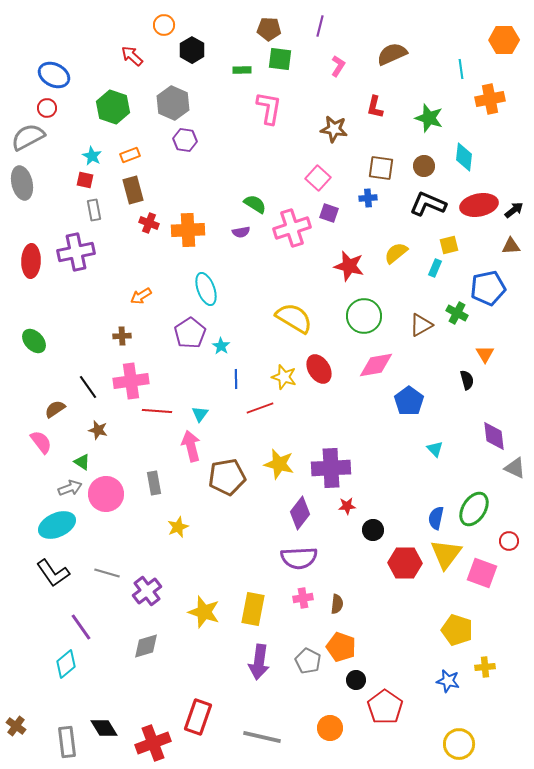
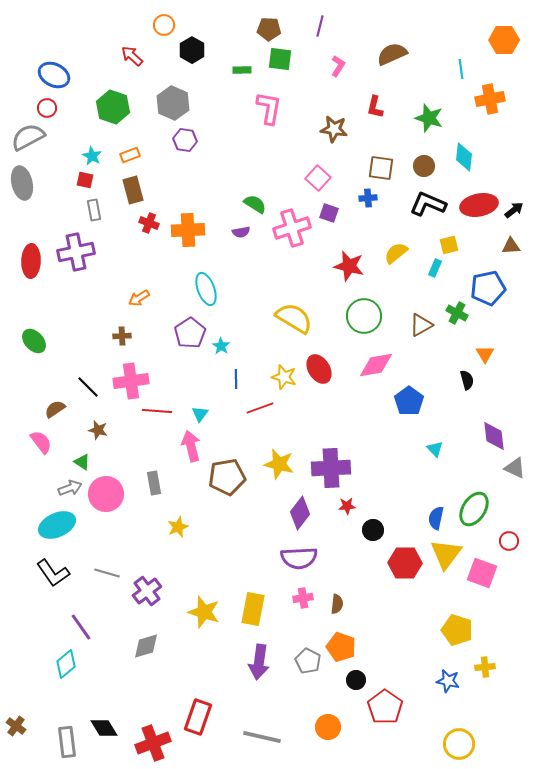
orange arrow at (141, 296): moved 2 px left, 2 px down
black line at (88, 387): rotated 10 degrees counterclockwise
orange circle at (330, 728): moved 2 px left, 1 px up
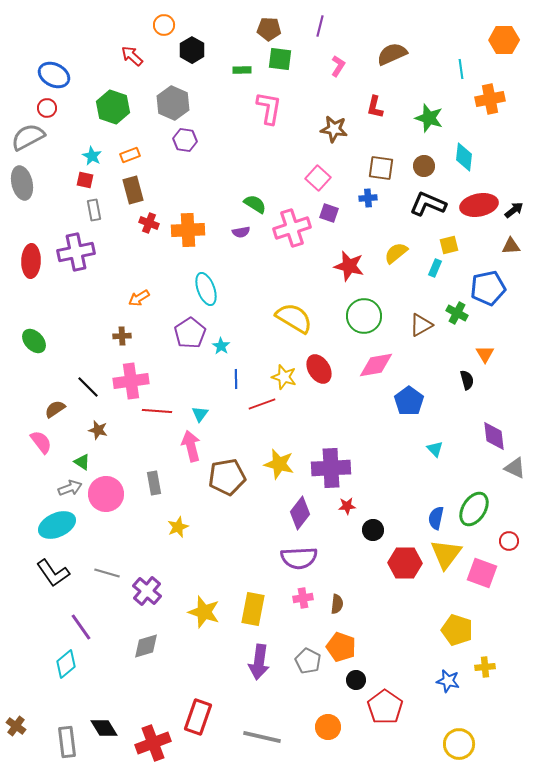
red line at (260, 408): moved 2 px right, 4 px up
purple cross at (147, 591): rotated 12 degrees counterclockwise
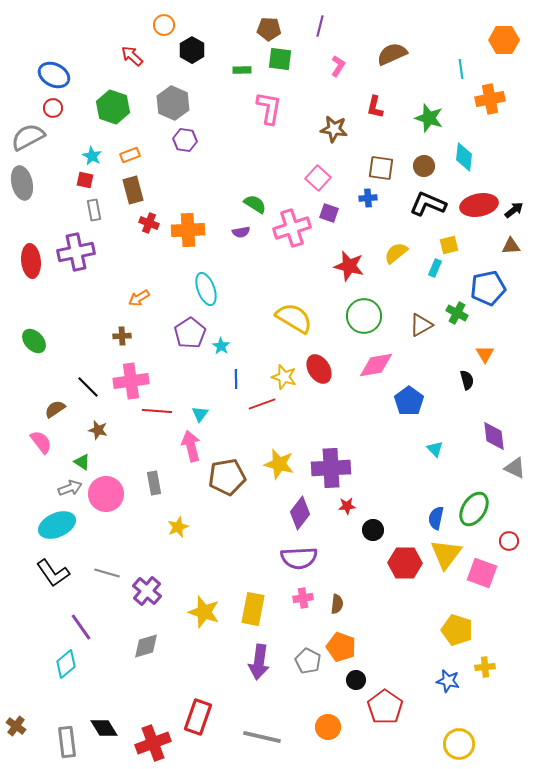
red circle at (47, 108): moved 6 px right
red ellipse at (31, 261): rotated 8 degrees counterclockwise
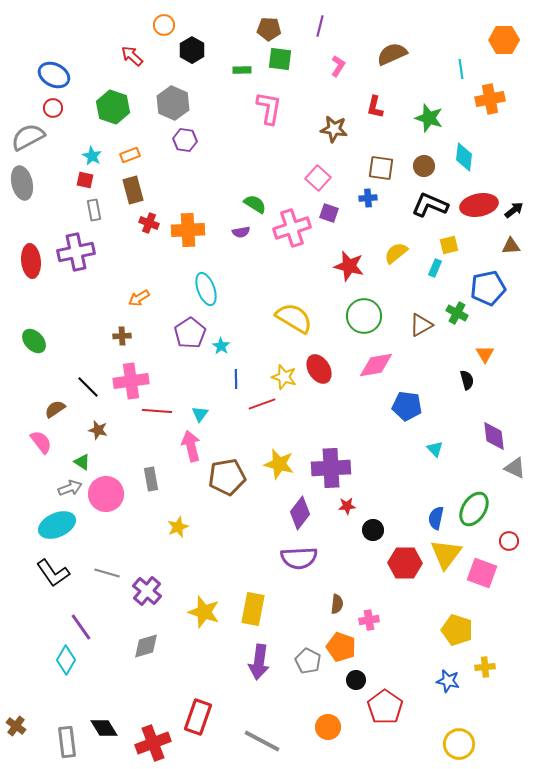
black L-shape at (428, 204): moved 2 px right, 1 px down
blue pentagon at (409, 401): moved 2 px left, 5 px down; rotated 28 degrees counterclockwise
gray rectangle at (154, 483): moved 3 px left, 4 px up
pink cross at (303, 598): moved 66 px right, 22 px down
cyan diamond at (66, 664): moved 4 px up; rotated 20 degrees counterclockwise
gray line at (262, 737): moved 4 px down; rotated 15 degrees clockwise
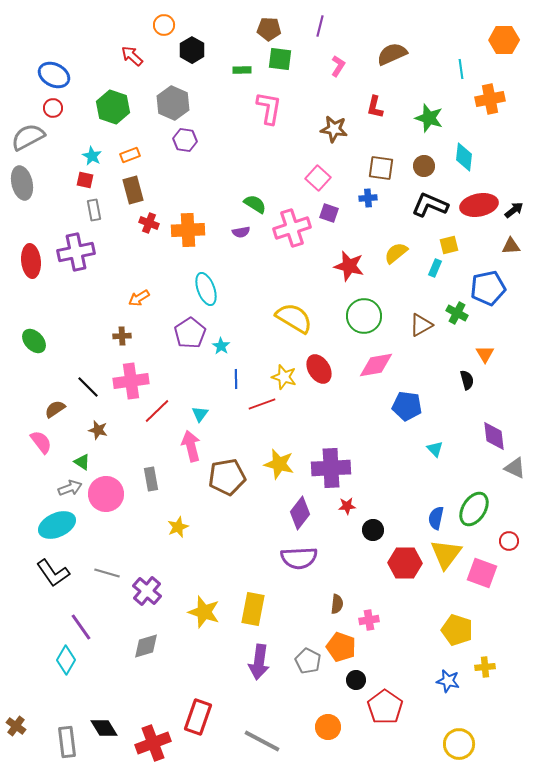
red line at (157, 411): rotated 48 degrees counterclockwise
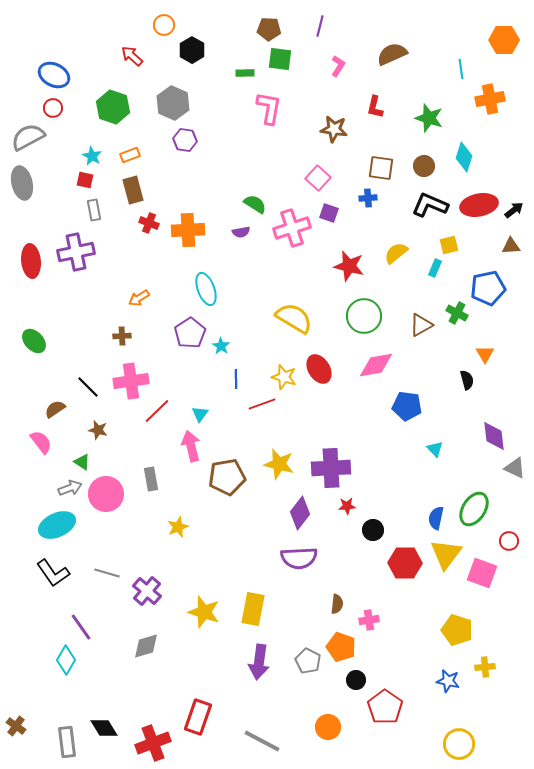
green rectangle at (242, 70): moved 3 px right, 3 px down
cyan diamond at (464, 157): rotated 12 degrees clockwise
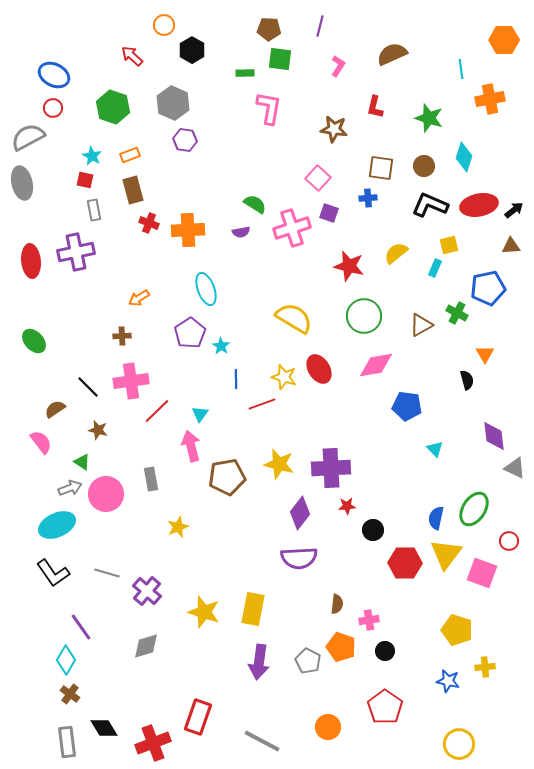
black circle at (356, 680): moved 29 px right, 29 px up
brown cross at (16, 726): moved 54 px right, 32 px up
